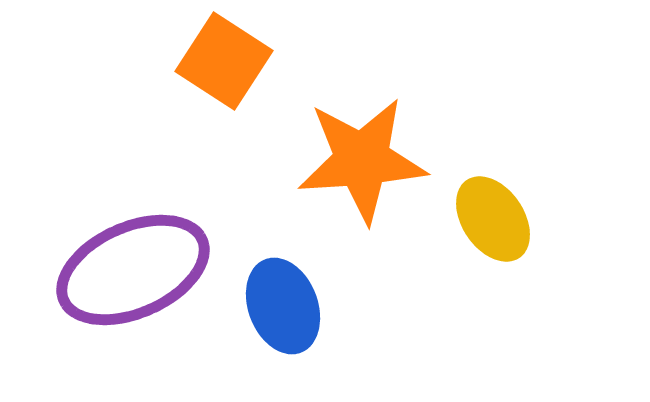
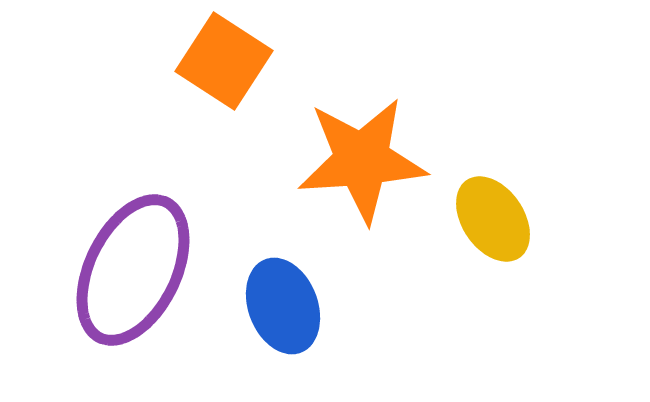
purple ellipse: rotated 40 degrees counterclockwise
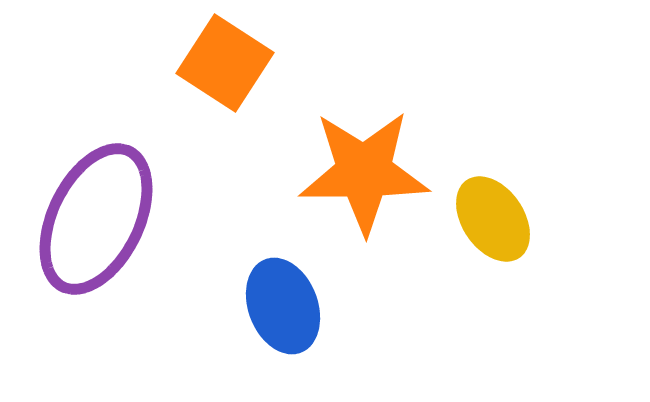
orange square: moved 1 px right, 2 px down
orange star: moved 2 px right, 12 px down; rotated 4 degrees clockwise
purple ellipse: moved 37 px left, 51 px up
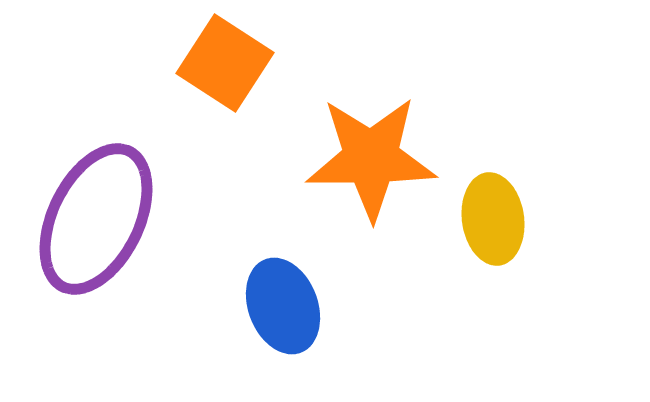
orange star: moved 7 px right, 14 px up
yellow ellipse: rotated 26 degrees clockwise
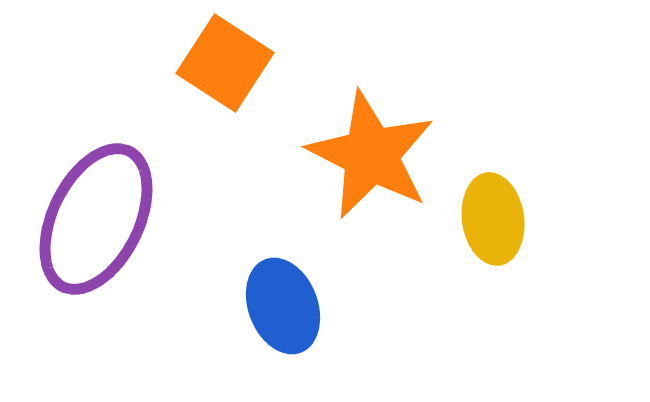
orange star: moved 3 px up; rotated 27 degrees clockwise
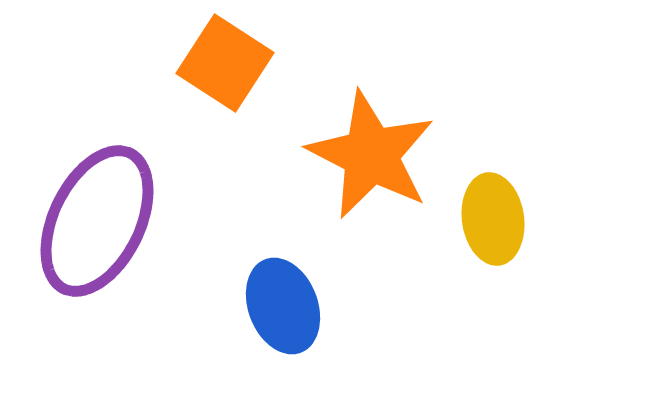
purple ellipse: moved 1 px right, 2 px down
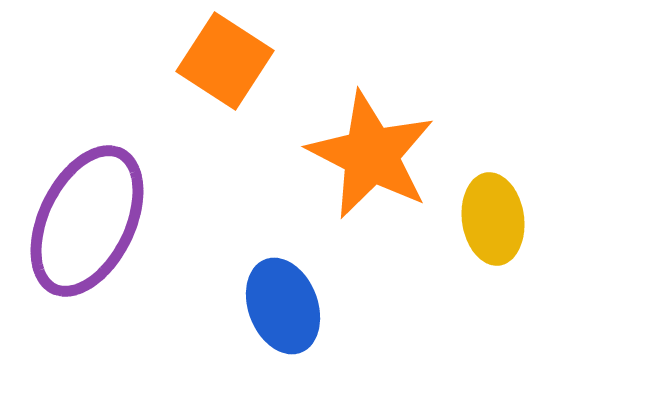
orange square: moved 2 px up
purple ellipse: moved 10 px left
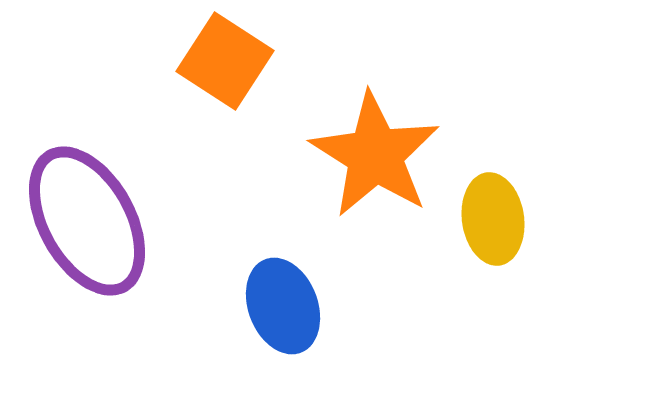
orange star: moved 4 px right; rotated 5 degrees clockwise
purple ellipse: rotated 55 degrees counterclockwise
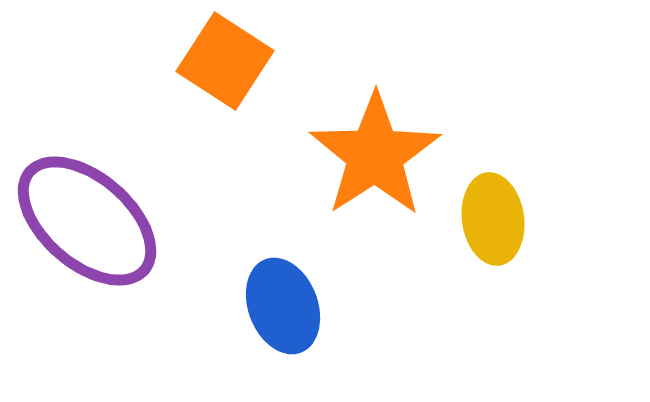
orange star: rotated 7 degrees clockwise
purple ellipse: rotated 20 degrees counterclockwise
